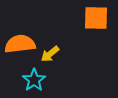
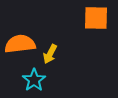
yellow arrow: rotated 24 degrees counterclockwise
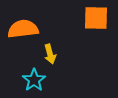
orange semicircle: moved 3 px right, 15 px up
yellow arrow: rotated 42 degrees counterclockwise
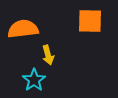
orange square: moved 6 px left, 3 px down
yellow arrow: moved 2 px left, 1 px down
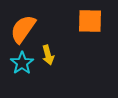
orange semicircle: rotated 48 degrees counterclockwise
cyan star: moved 12 px left, 17 px up
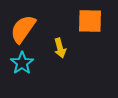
yellow arrow: moved 12 px right, 7 px up
